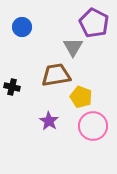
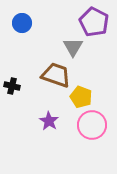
purple pentagon: moved 1 px up
blue circle: moved 4 px up
brown trapezoid: rotated 28 degrees clockwise
black cross: moved 1 px up
pink circle: moved 1 px left, 1 px up
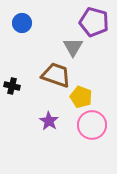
purple pentagon: rotated 12 degrees counterclockwise
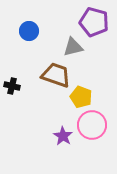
blue circle: moved 7 px right, 8 px down
gray triangle: rotated 45 degrees clockwise
purple star: moved 14 px right, 15 px down
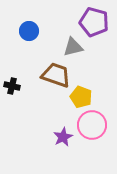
purple star: moved 1 px down; rotated 12 degrees clockwise
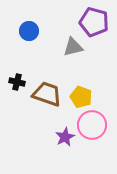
brown trapezoid: moved 9 px left, 19 px down
black cross: moved 5 px right, 4 px up
purple star: moved 2 px right
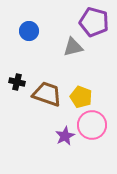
purple star: moved 1 px up
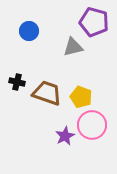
brown trapezoid: moved 1 px up
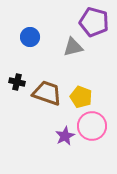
blue circle: moved 1 px right, 6 px down
pink circle: moved 1 px down
